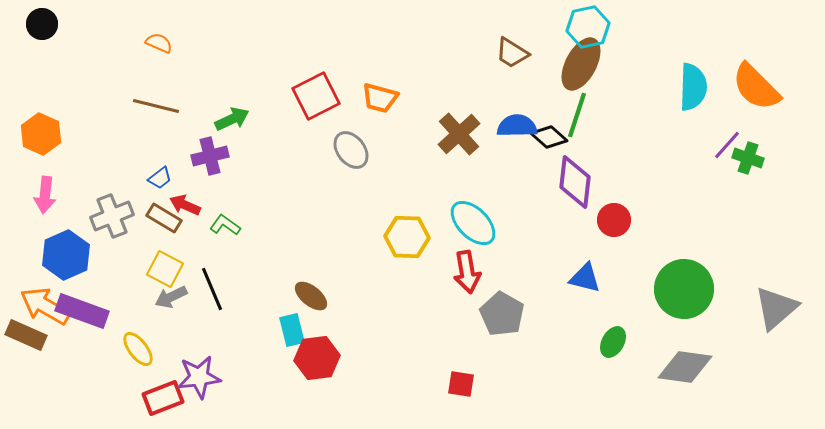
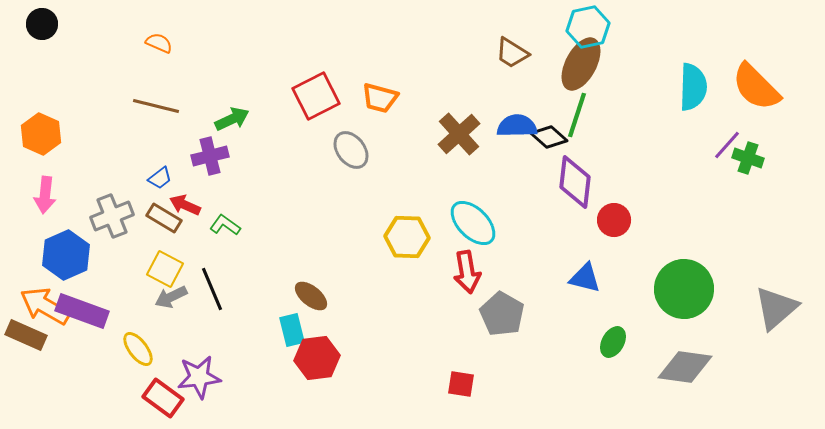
red rectangle at (163, 398): rotated 57 degrees clockwise
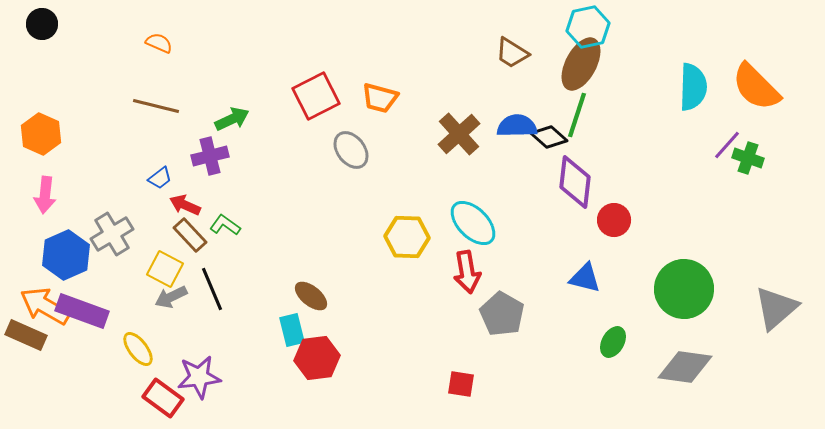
gray cross at (112, 216): moved 18 px down; rotated 9 degrees counterclockwise
brown rectangle at (164, 218): moved 26 px right, 17 px down; rotated 16 degrees clockwise
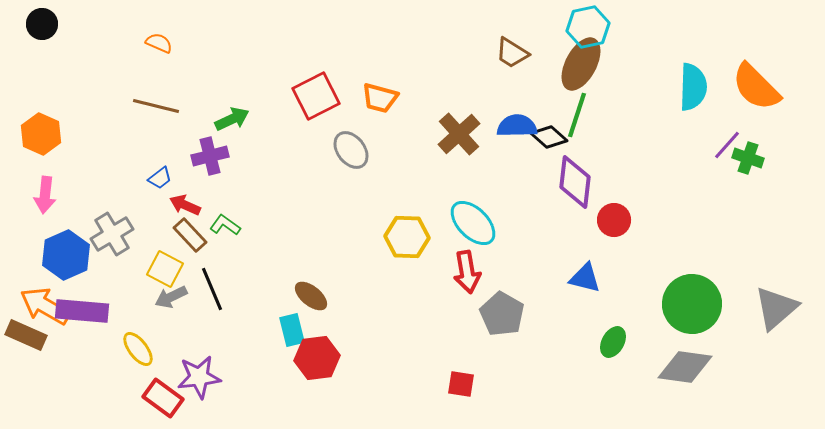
green circle at (684, 289): moved 8 px right, 15 px down
purple rectangle at (82, 311): rotated 15 degrees counterclockwise
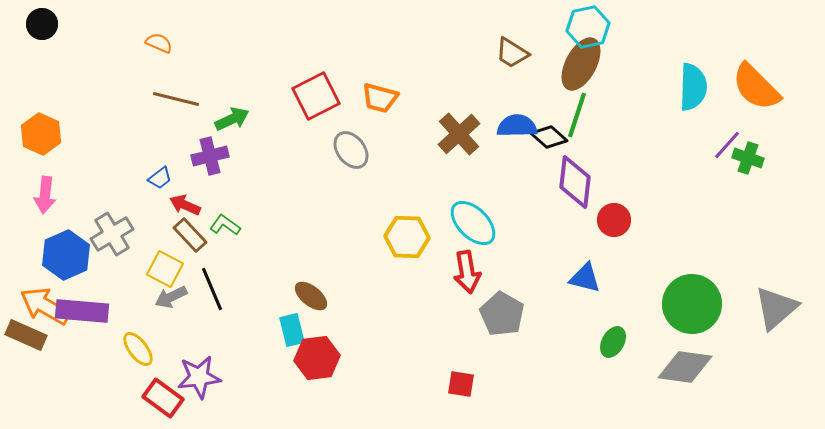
brown line at (156, 106): moved 20 px right, 7 px up
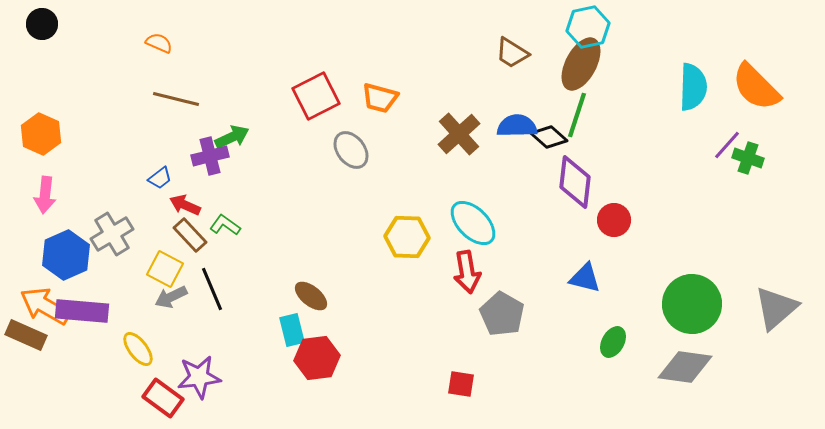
green arrow at (232, 119): moved 18 px down
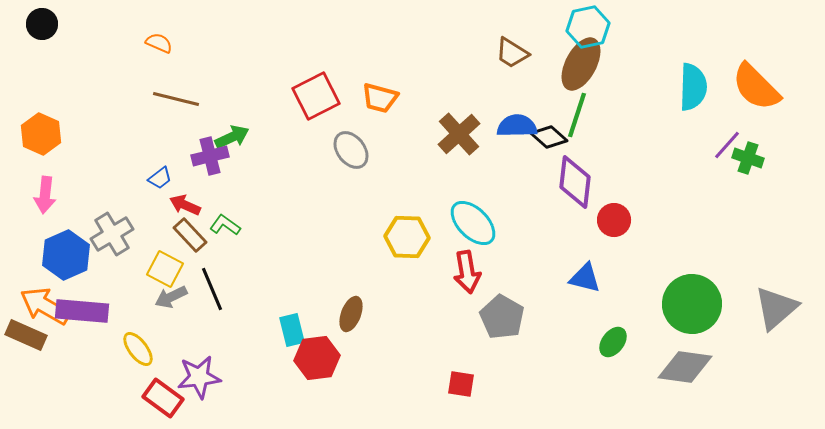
brown ellipse at (311, 296): moved 40 px right, 18 px down; rotated 72 degrees clockwise
gray pentagon at (502, 314): moved 3 px down
green ellipse at (613, 342): rotated 8 degrees clockwise
